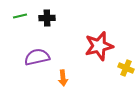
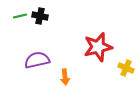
black cross: moved 7 px left, 2 px up; rotated 14 degrees clockwise
red star: moved 1 px left, 1 px down
purple semicircle: moved 3 px down
orange arrow: moved 2 px right, 1 px up
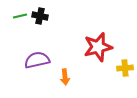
yellow cross: moved 1 px left; rotated 28 degrees counterclockwise
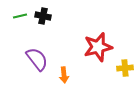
black cross: moved 3 px right
purple semicircle: moved 1 px up; rotated 65 degrees clockwise
orange arrow: moved 1 px left, 2 px up
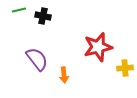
green line: moved 1 px left, 6 px up
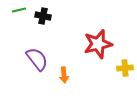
red star: moved 3 px up
